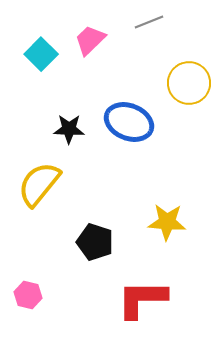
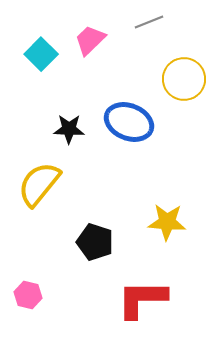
yellow circle: moved 5 px left, 4 px up
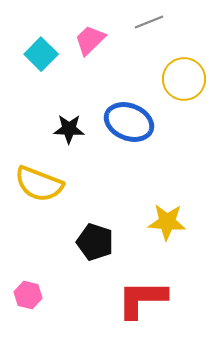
yellow semicircle: rotated 108 degrees counterclockwise
